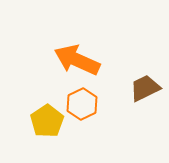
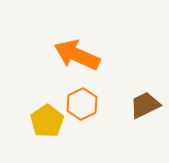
orange arrow: moved 5 px up
brown trapezoid: moved 17 px down
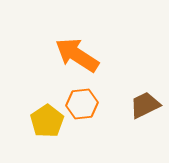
orange arrow: rotated 9 degrees clockwise
orange hexagon: rotated 20 degrees clockwise
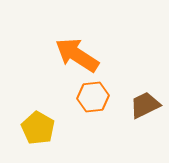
orange hexagon: moved 11 px right, 7 px up
yellow pentagon: moved 9 px left, 7 px down; rotated 8 degrees counterclockwise
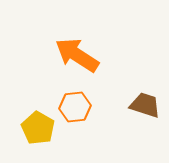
orange hexagon: moved 18 px left, 10 px down
brown trapezoid: rotated 44 degrees clockwise
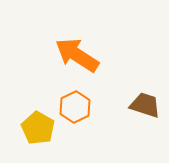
orange hexagon: rotated 20 degrees counterclockwise
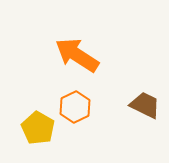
brown trapezoid: rotated 8 degrees clockwise
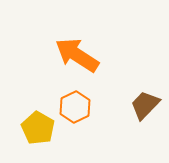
brown trapezoid: rotated 72 degrees counterclockwise
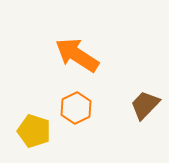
orange hexagon: moved 1 px right, 1 px down
yellow pentagon: moved 4 px left, 3 px down; rotated 12 degrees counterclockwise
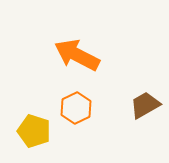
orange arrow: rotated 6 degrees counterclockwise
brown trapezoid: rotated 16 degrees clockwise
